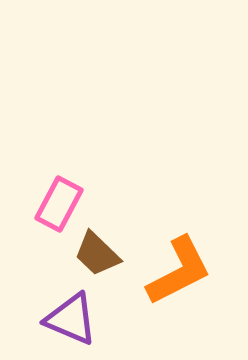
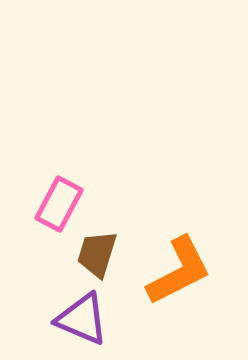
brown trapezoid: rotated 63 degrees clockwise
purple triangle: moved 11 px right
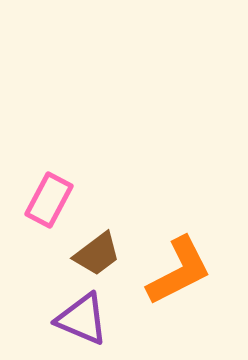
pink rectangle: moved 10 px left, 4 px up
brown trapezoid: rotated 144 degrees counterclockwise
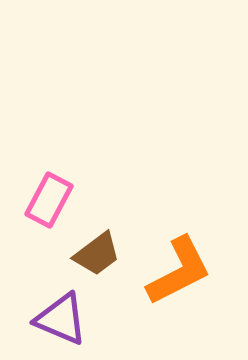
purple triangle: moved 21 px left
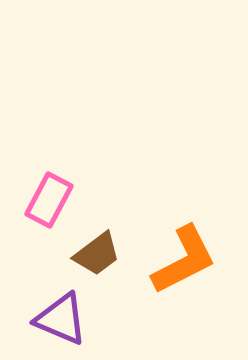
orange L-shape: moved 5 px right, 11 px up
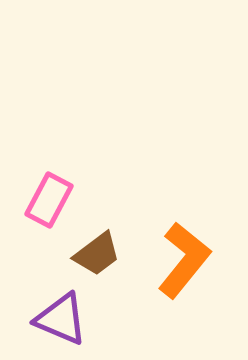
orange L-shape: rotated 24 degrees counterclockwise
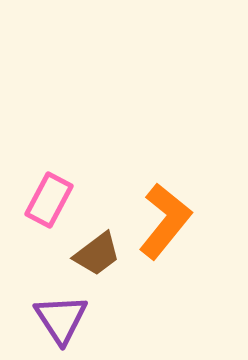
orange L-shape: moved 19 px left, 39 px up
purple triangle: rotated 34 degrees clockwise
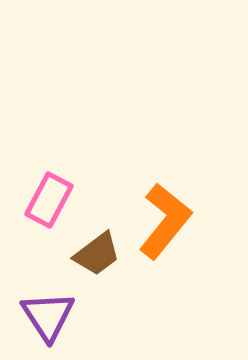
purple triangle: moved 13 px left, 3 px up
